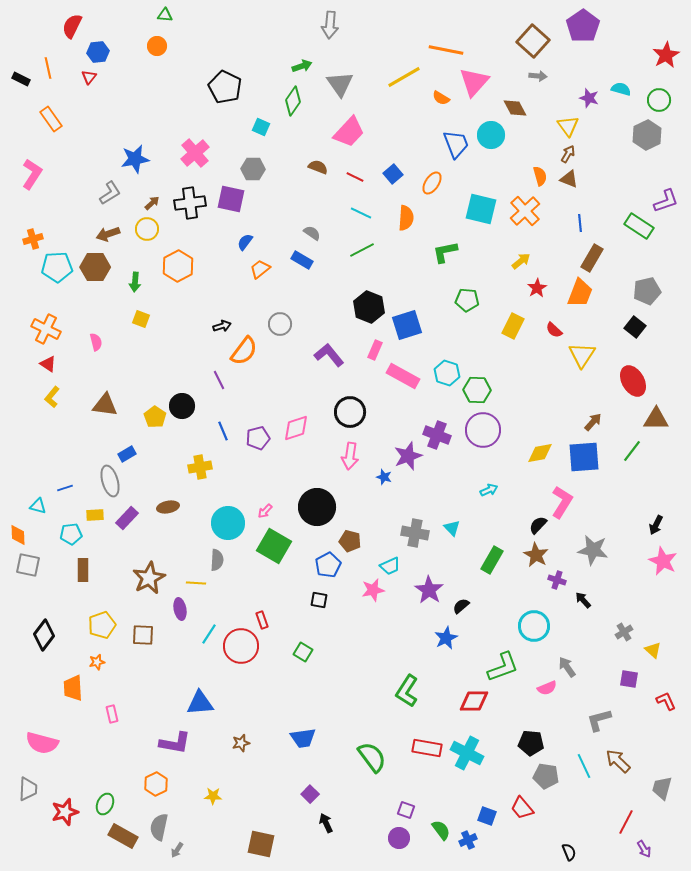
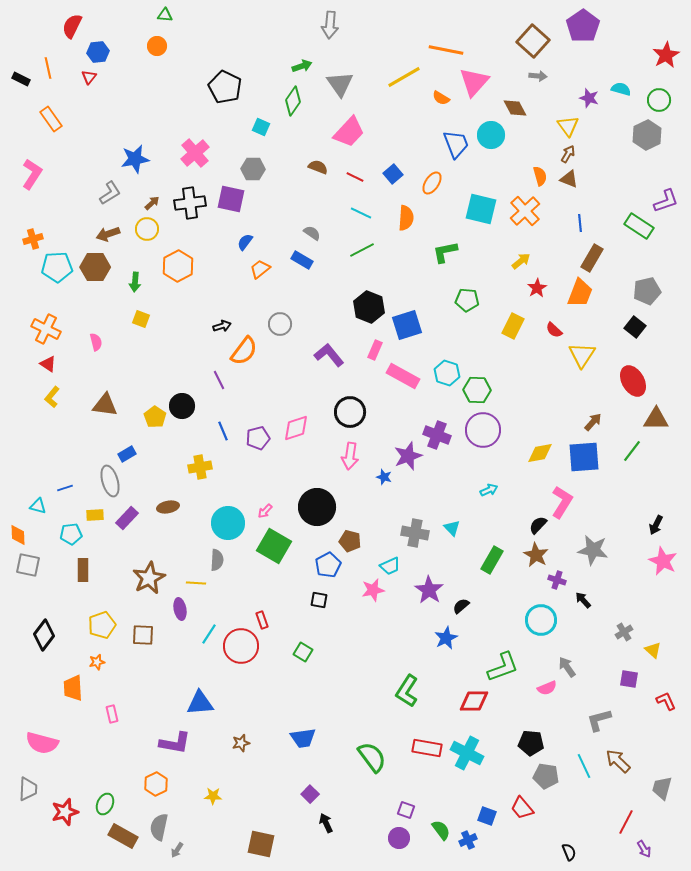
cyan circle at (534, 626): moved 7 px right, 6 px up
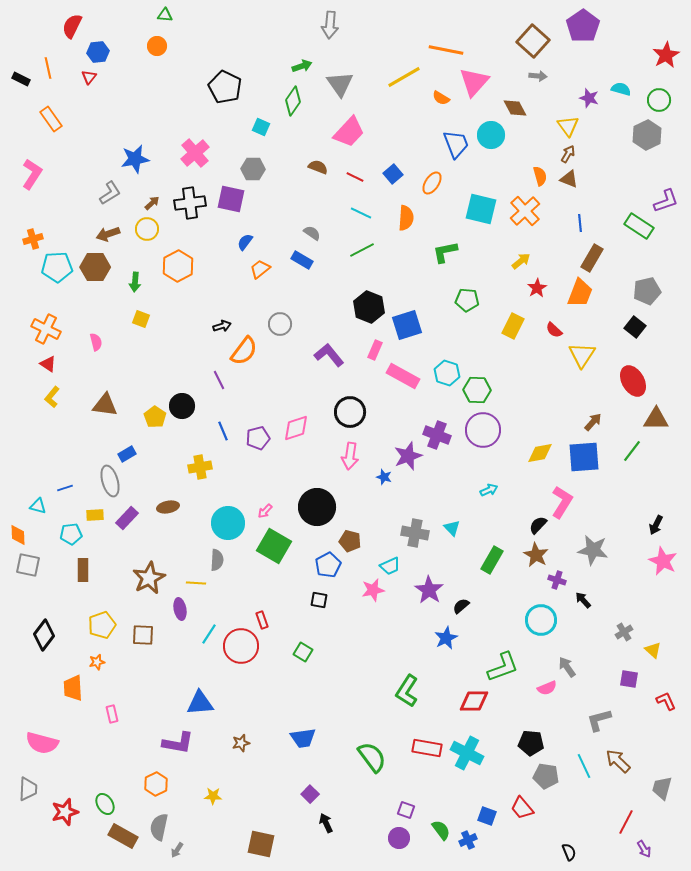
purple L-shape at (175, 743): moved 3 px right
green ellipse at (105, 804): rotated 55 degrees counterclockwise
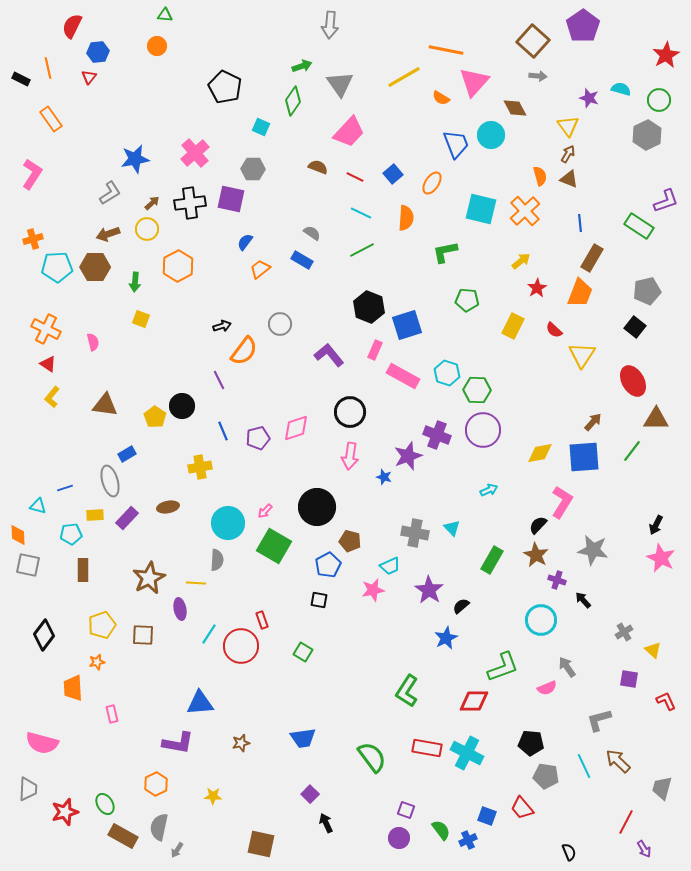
pink semicircle at (96, 342): moved 3 px left
pink star at (663, 561): moved 2 px left, 3 px up
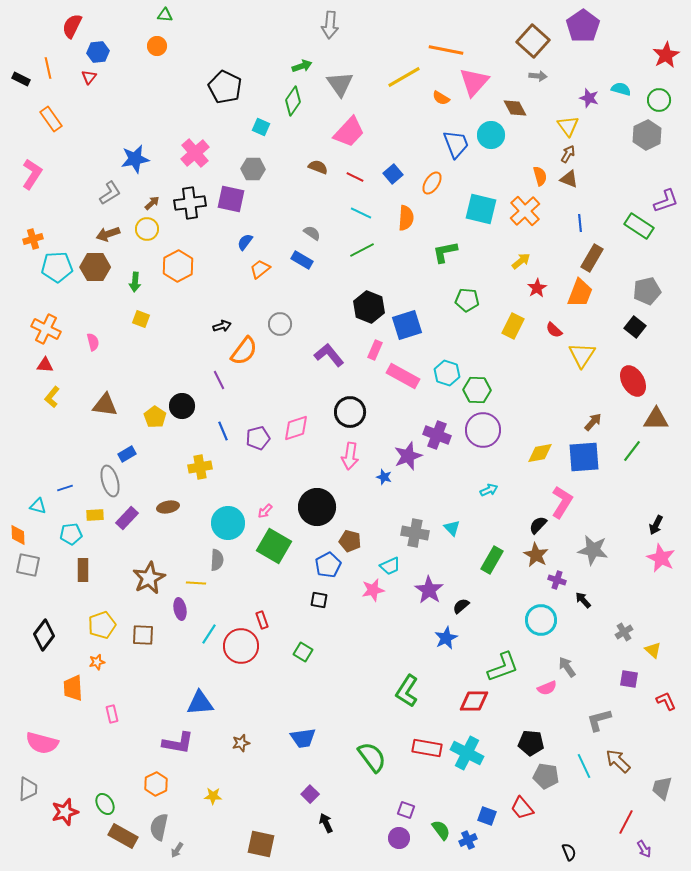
red triangle at (48, 364): moved 3 px left, 1 px down; rotated 30 degrees counterclockwise
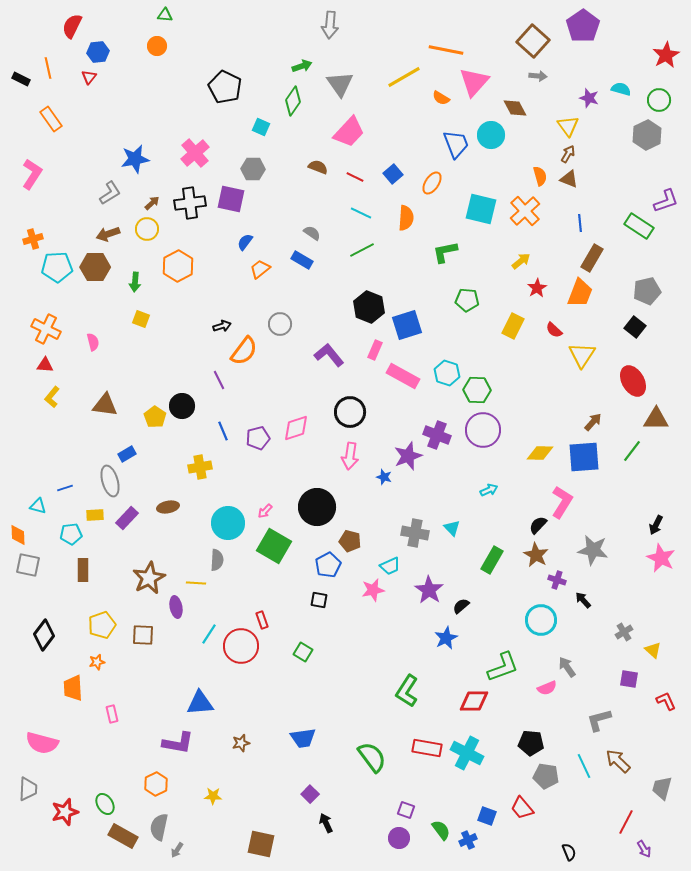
yellow diamond at (540, 453): rotated 12 degrees clockwise
purple ellipse at (180, 609): moved 4 px left, 2 px up
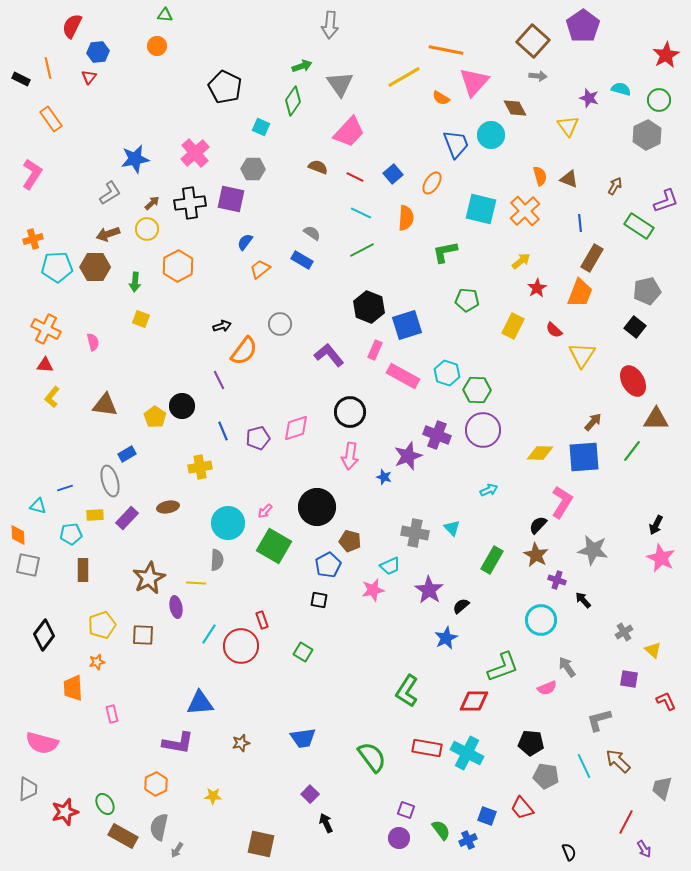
brown arrow at (568, 154): moved 47 px right, 32 px down
